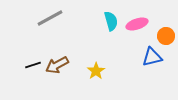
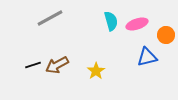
orange circle: moved 1 px up
blue triangle: moved 5 px left
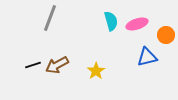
gray line: rotated 40 degrees counterclockwise
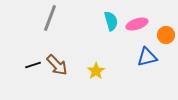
brown arrow: rotated 105 degrees counterclockwise
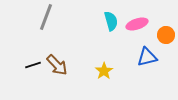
gray line: moved 4 px left, 1 px up
yellow star: moved 8 px right
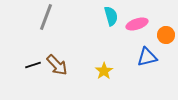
cyan semicircle: moved 5 px up
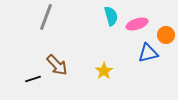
blue triangle: moved 1 px right, 4 px up
black line: moved 14 px down
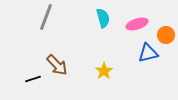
cyan semicircle: moved 8 px left, 2 px down
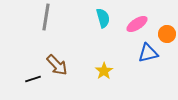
gray line: rotated 12 degrees counterclockwise
pink ellipse: rotated 15 degrees counterclockwise
orange circle: moved 1 px right, 1 px up
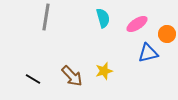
brown arrow: moved 15 px right, 11 px down
yellow star: rotated 18 degrees clockwise
black line: rotated 49 degrees clockwise
